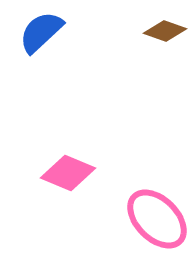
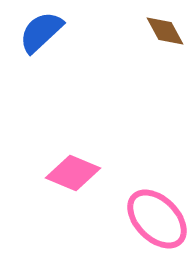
brown diamond: rotated 42 degrees clockwise
pink diamond: moved 5 px right
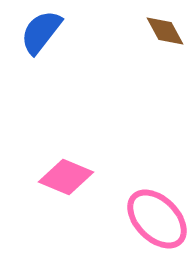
blue semicircle: rotated 9 degrees counterclockwise
pink diamond: moved 7 px left, 4 px down
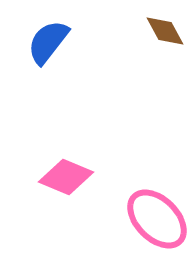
blue semicircle: moved 7 px right, 10 px down
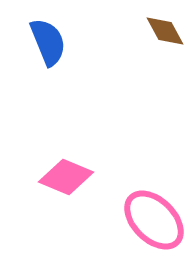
blue semicircle: rotated 120 degrees clockwise
pink ellipse: moved 3 px left, 1 px down
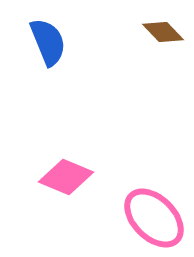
brown diamond: moved 2 px left, 1 px down; rotated 15 degrees counterclockwise
pink ellipse: moved 2 px up
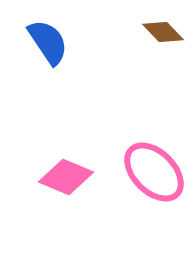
blue semicircle: rotated 12 degrees counterclockwise
pink ellipse: moved 46 px up
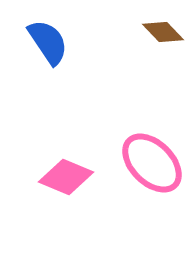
pink ellipse: moved 2 px left, 9 px up
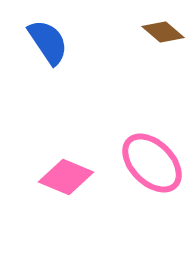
brown diamond: rotated 6 degrees counterclockwise
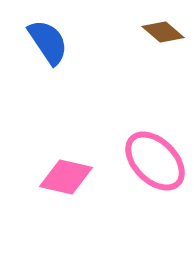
pink ellipse: moved 3 px right, 2 px up
pink diamond: rotated 10 degrees counterclockwise
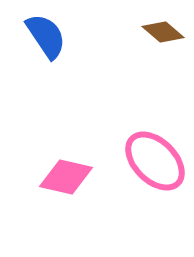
blue semicircle: moved 2 px left, 6 px up
